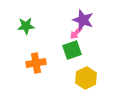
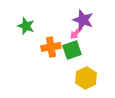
green star: rotated 24 degrees clockwise
orange cross: moved 15 px right, 16 px up
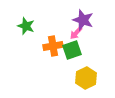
orange cross: moved 2 px right, 1 px up
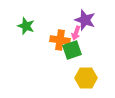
purple star: moved 2 px right
pink arrow: rotated 24 degrees counterclockwise
orange cross: moved 7 px right, 6 px up; rotated 18 degrees clockwise
yellow hexagon: rotated 25 degrees clockwise
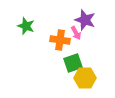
pink arrow: rotated 48 degrees counterclockwise
green square: moved 1 px right, 13 px down
yellow hexagon: moved 1 px left
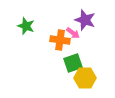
pink arrow: moved 3 px left; rotated 24 degrees counterclockwise
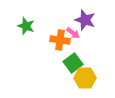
green square: rotated 18 degrees counterclockwise
